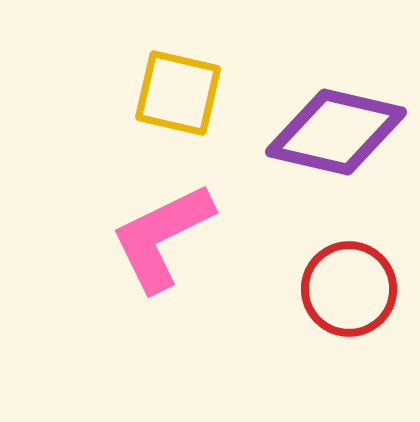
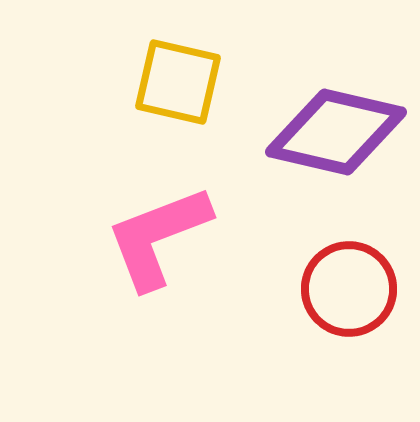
yellow square: moved 11 px up
pink L-shape: moved 4 px left; rotated 5 degrees clockwise
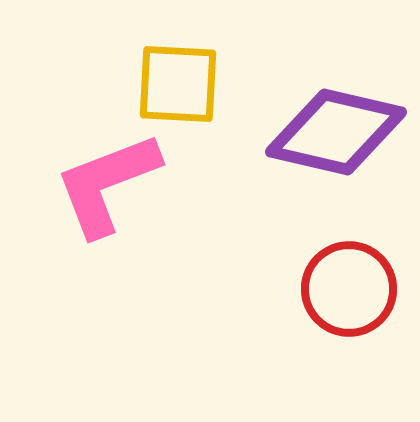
yellow square: moved 2 px down; rotated 10 degrees counterclockwise
pink L-shape: moved 51 px left, 53 px up
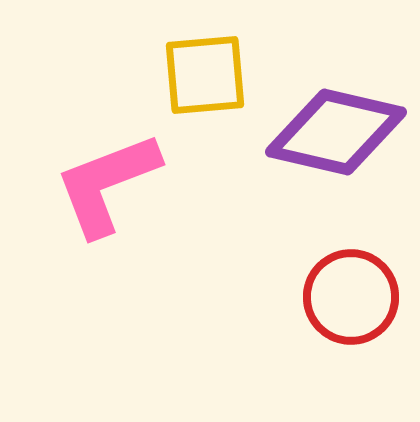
yellow square: moved 27 px right, 9 px up; rotated 8 degrees counterclockwise
red circle: moved 2 px right, 8 px down
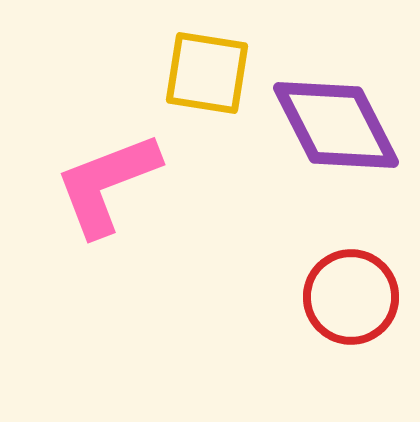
yellow square: moved 2 px right, 2 px up; rotated 14 degrees clockwise
purple diamond: moved 7 px up; rotated 50 degrees clockwise
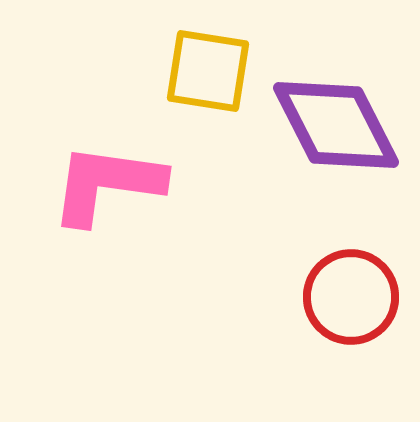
yellow square: moved 1 px right, 2 px up
pink L-shape: rotated 29 degrees clockwise
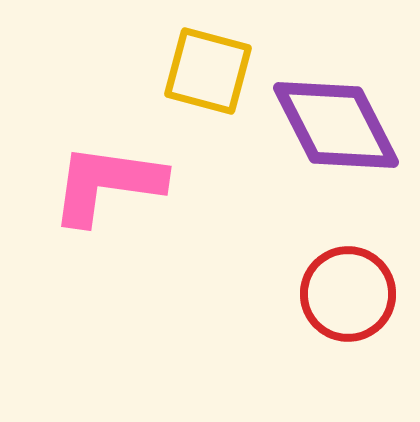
yellow square: rotated 6 degrees clockwise
red circle: moved 3 px left, 3 px up
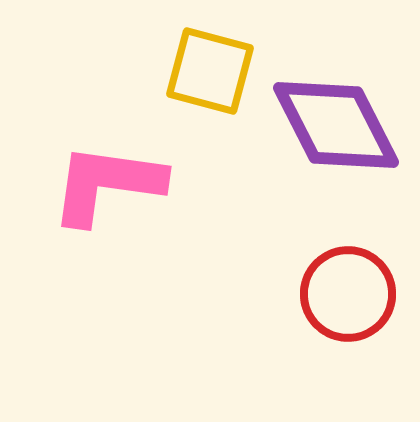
yellow square: moved 2 px right
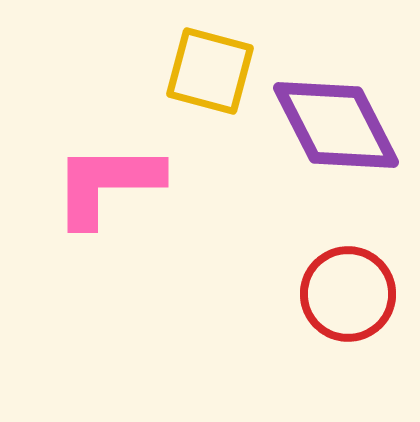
pink L-shape: rotated 8 degrees counterclockwise
